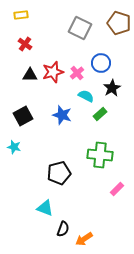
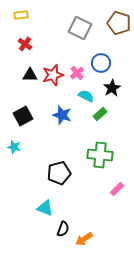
red star: moved 3 px down
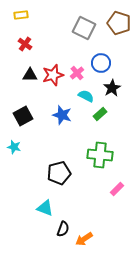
gray square: moved 4 px right
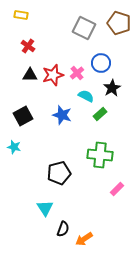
yellow rectangle: rotated 16 degrees clockwise
red cross: moved 3 px right, 2 px down
cyan triangle: rotated 36 degrees clockwise
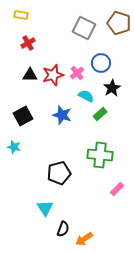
red cross: moved 3 px up; rotated 24 degrees clockwise
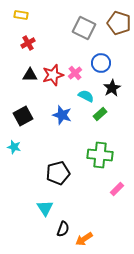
pink cross: moved 2 px left
black pentagon: moved 1 px left
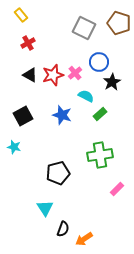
yellow rectangle: rotated 40 degrees clockwise
blue circle: moved 2 px left, 1 px up
black triangle: rotated 28 degrees clockwise
black star: moved 6 px up
green cross: rotated 15 degrees counterclockwise
